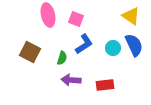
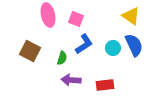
brown square: moved 1 px up
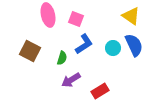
purple arrow: rotated 36 degrees counterclockwise
red rectangle: moved 5 px left, 6 px down; rotated 24 degrees counterclockwise
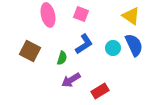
pink square: moved 5 px right, 5 px up
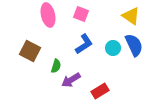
green semicircle: moved 6 px left, 8 px down
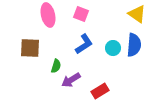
yellow triangle: moved 6 px right, 2 px up
blue semicircle: rotated 30 degrees clockwise
brown square: moved 3 px up; rotated 25 degrees counterclockwise
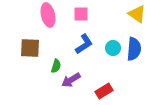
pink square: rotated 21 degrees counterclockwise
blue semicircle: moved 4 px down
red rectangle: moved 4 px right
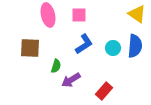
pink square: moved 2 px left, 1 px down
blue semicircle: moved 1 px right, 3 px up
red rectangle: rotated 18 degrees counterclockwise
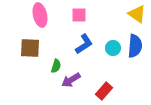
pink ellipse: moved 8 px left
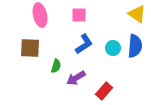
purple arrow: moved 5 px right, 2 px up
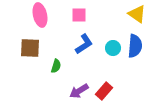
purple arrow: moved 3 px right, 13 px down
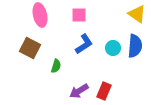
brown square: rotated 25 degrees clockwise
red rectangle: rotated 18 degrees counterclockwise
